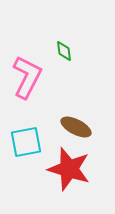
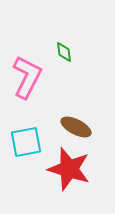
green diamond: moved 1 px down
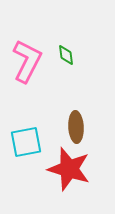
green diamond: moved 2 px right, 3 px down
pink L-shape: moved 16 px up
brown ellipse: rotated 60 degrees clockwise
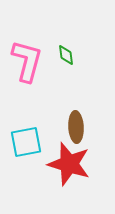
pink L-shape: rotated 12 degrees counterclockwise
red star: moved 5 px up
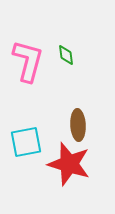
pink L-shape: moved 1 px right
brown ellipse: moved 2 px right, 2 px up
